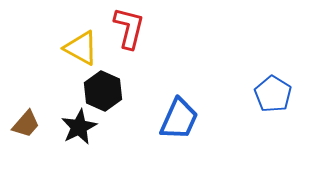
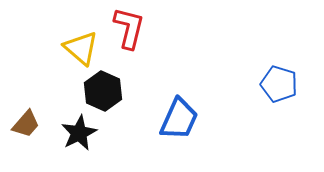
yellow triangle: rotated 12 degrees clockwise
blue pentagon: moved 6 px right, 10 px up; rotated 15 degrees counterclockwise
black star: moved 6 px down
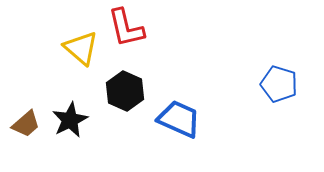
red L-shape: moved 3 px left; rotated 153 degrees clockwise
black hexagon: moved 22 px right
blue trapezoid: rotated 90 degrees counterclockwise
brown trapezoid: rotated 8 degrees clockwise
black star: moved 9 px left, 13 px up
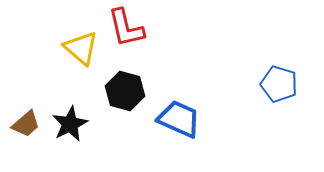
black hexagon: rotated 9 degrees counterclockwise
black star: moved 4 px down
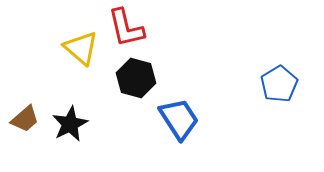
blue pentagon: rotated 24 degrees clockwise
black hexagon: moved 11 px right, 13 px up
blue trapezoid: rotated 33 degrees clockwise
brown trapezoid: moved 1 px left, 5 px up
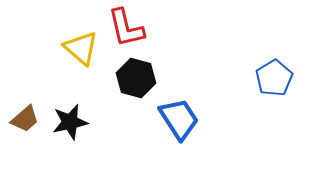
blue pentagon: moved 5 px left, 6 px up
black star: moved 2 px up; rotated 15 degrees clockwise
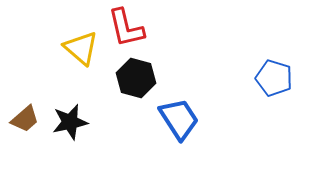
blue pentagon: rotated 24 degrees counterclockwise
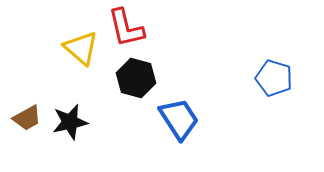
brown trapezoid: moved 2 px right, 1 px up; rotated 12 degrees clockwise
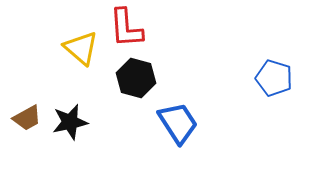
red L-shape: rotated 9 degrees clockwise
blue trapezoid: moved 1 px left, 4 px down
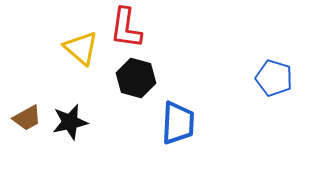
red L-shape: rotated 12 degrees clockwise
blue trapezoid: rotated 36 degrees clockwise
